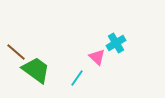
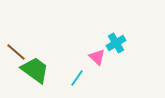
green trapezoid: moved 1 px left
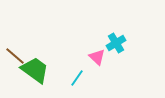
brown line: moved 1 px left, 4 px down
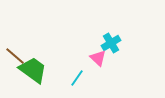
cyan cross: moved 5 px left
pink triangle: moved 1 px right, 1 px down
green trapezoid: moved 2 px left
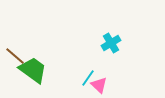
pink triangle: moved 1 px right, 27 px down
cyan line: moved 11 px right
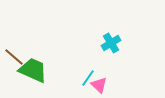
brown line: moved 1 px left, 1 px down
green trapezoid: rotated 12 degrees counterclockwise
